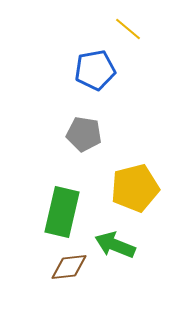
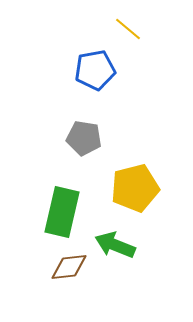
gray pentagon: moved 4 px down
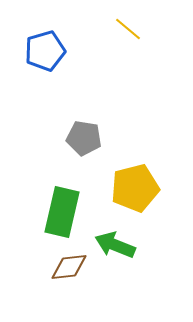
blue pentagon: moved 50 px left, 19 px up; rotated 6 degrees counterclockwise
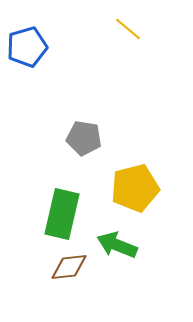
blue pentagon: moved 18 px left, 4 px up
green rectangle: moved 2 px down
green arrow: moved 2 px right
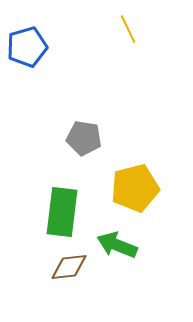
yellow line: rotated 24 degrees clockwise
green rectangle: moved 2 px up; rotated 6 degrees counterclockwise
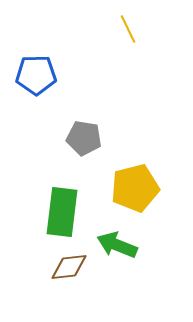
blue pentagon: moved 9 px right, 28 px down; rotated 15 degrees clockwise
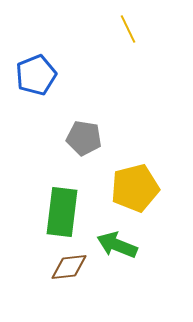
blue pentagon: rotated 21 degrees counterclockwise
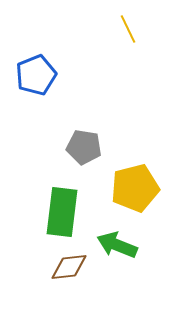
gray pentagon: moved 9 px down
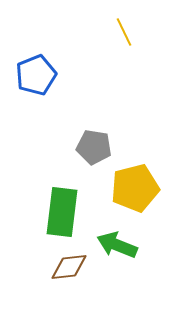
yellow line: moved 4 px left, 3 px down
gray pentagon: moved 10 px right
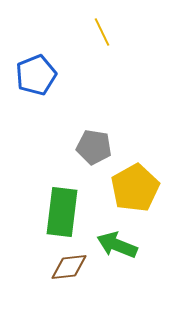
yellow line: moved 22 px left
yellow pentagon: rotated 15 degrees counterclockwise
